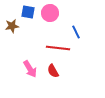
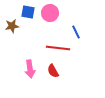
pink arrow: rotated 24 degrees clockwise
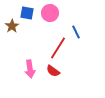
blue square: moved 1 px left, 1 px down
brown star: rotated 24 degrees counterclockwise
red line: rotated 65 degrees counterclockwise
red semicircle: rotated 24 degrees counterclockwise
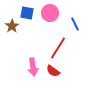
blue line: moved 1 px left, 8 px up
pink arrow: moved 3 px right, 2 px up
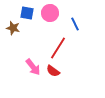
brown star: moved 1 px right, 2 px down; rotated 24 degrees counterclockwise
pink arrow: rotated 30 degrees counterclockwise
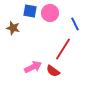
blue square: moved 3 px right, 2 px up
red line: moved 5 px right, 1 px down
pink arrow: rotated 78 degrees counterclockwise
